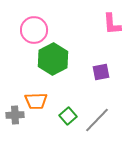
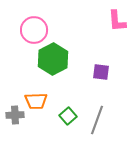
pink L-shape: moved 5 px right, 3 px up
purple square: rotated 18 degrees clockwise
gray line: rotated 24 degrees counterclockwise
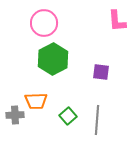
pink circle: moved 10 px right, 7 px up
gray line: rotated 16 degrees counterclockwise
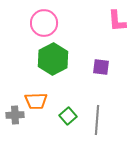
purple square: moved 5 px up
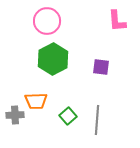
pink circle: moved 3 px right, 2 px up
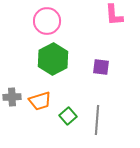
pink L-shape: moved 3 px left, 6 px up
orange trapezoid: moved 4 px right; rotated 15 degrees counterclockwise
gray cross: moved 3 px left, 18 px up
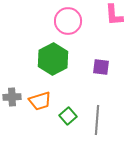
pink circle: moved 21 px right
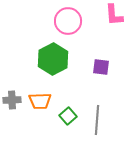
gray cross: moved 3 px down
orange trapezoid: rotated 15 degrees clockwise
